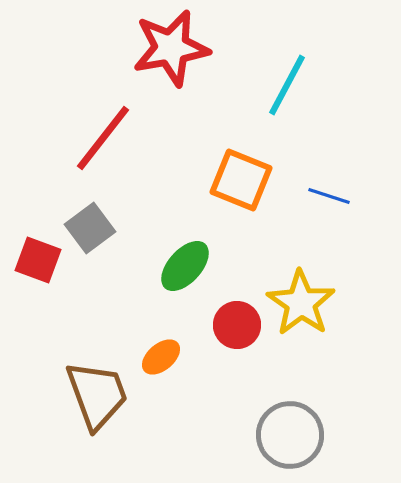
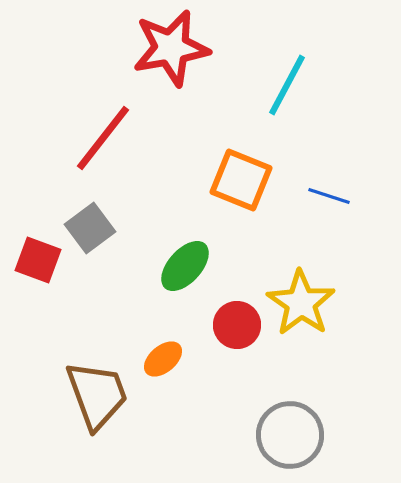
orange ellipse: moved 2 px right, 2 px down
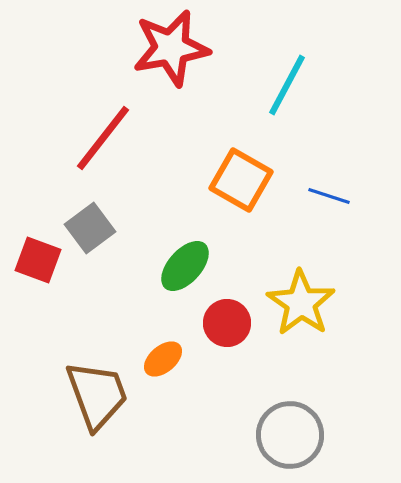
orange square: rotated 8 degrees clockwise
red circle: moved 10 px left, 2 px up
